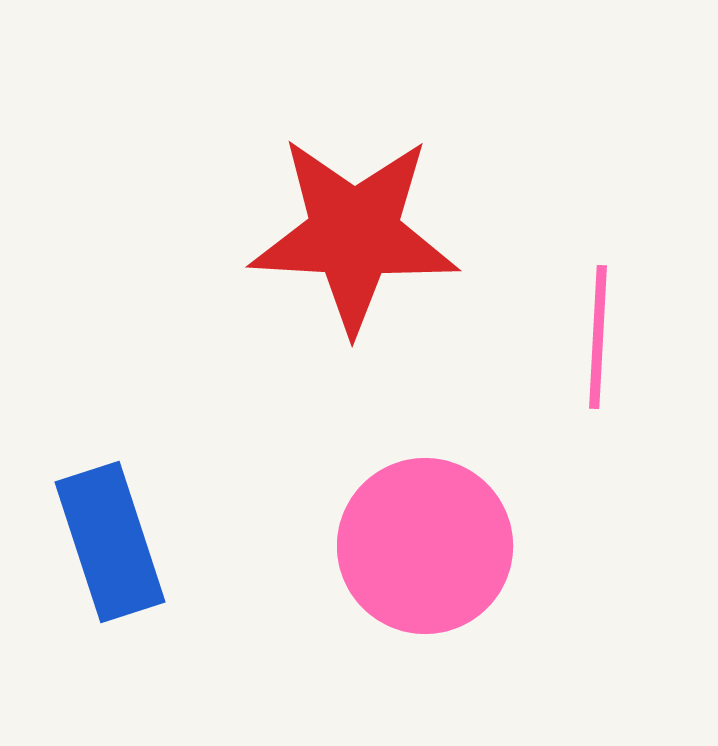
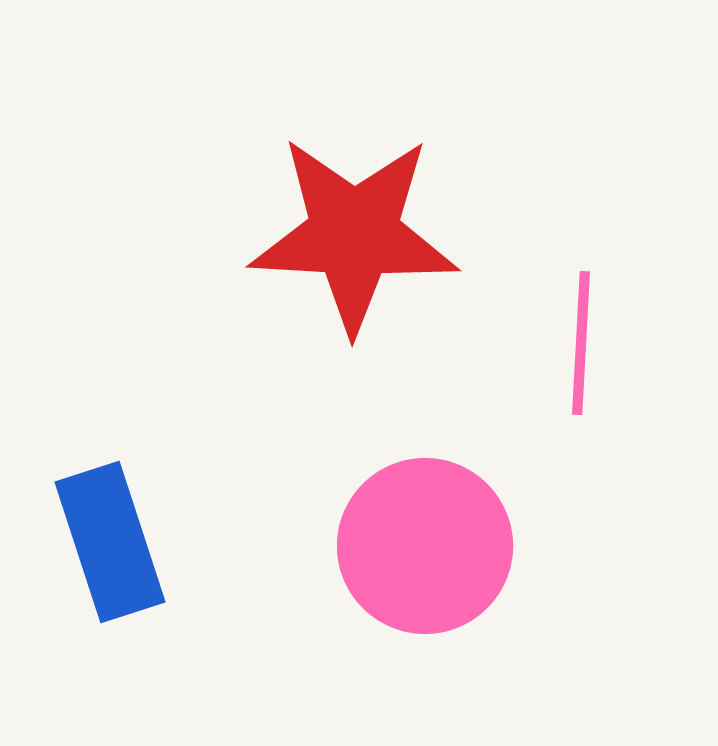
pink line: moved 17 px left, 6 px down
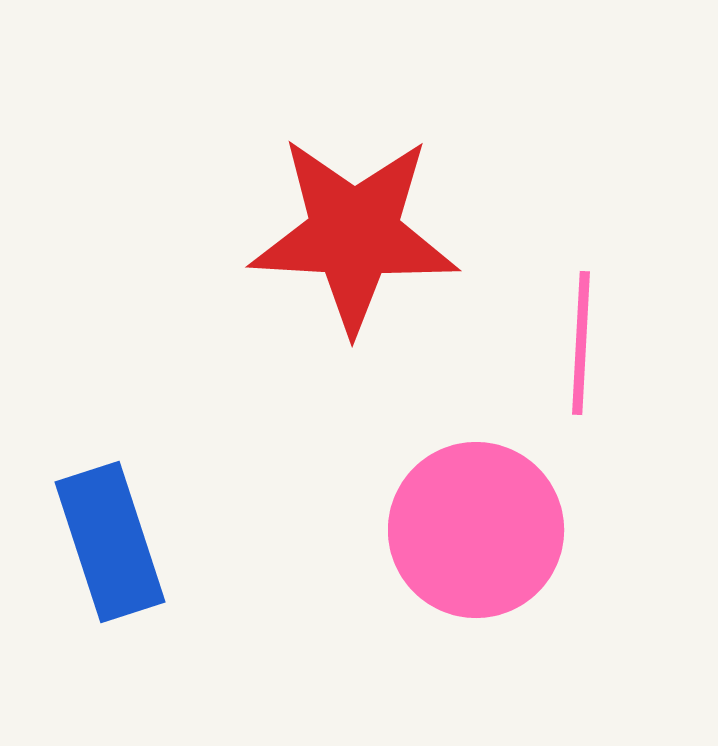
pink circle: moved 51 px right, 16 px up
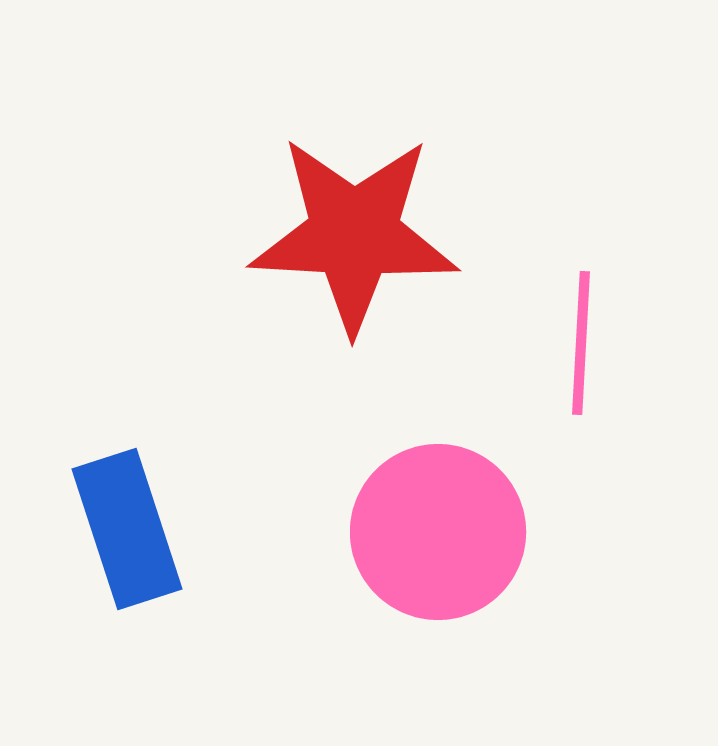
pink circle: moved 38 px left, 2 px down
blue rectangle: moved 17 px right, 13 px up
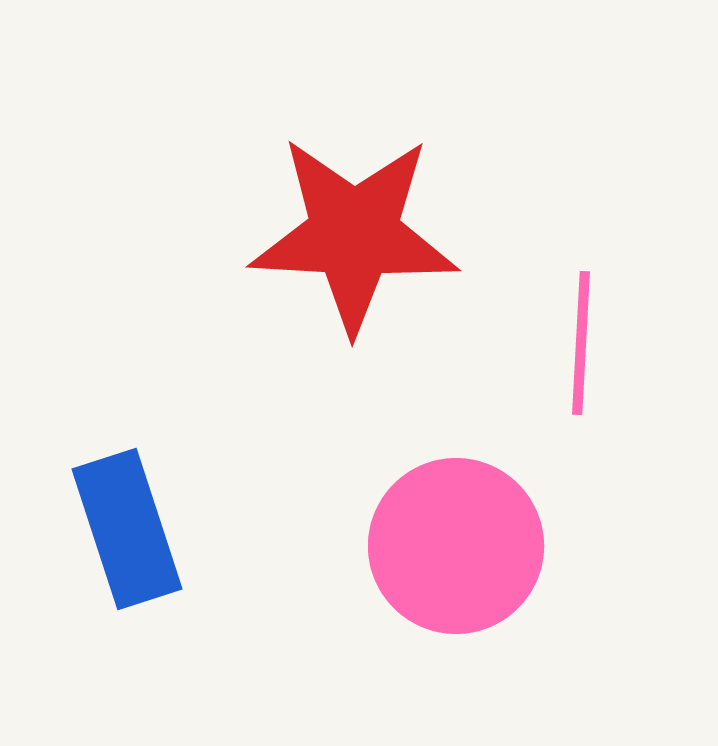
pink circle: moved 18 px right, 14 px down
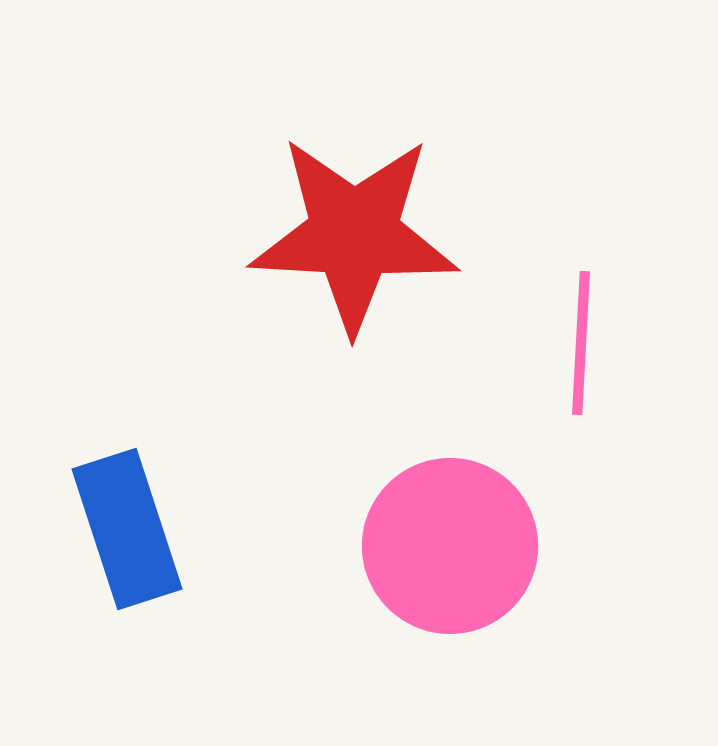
pink circle: moved 6 px left
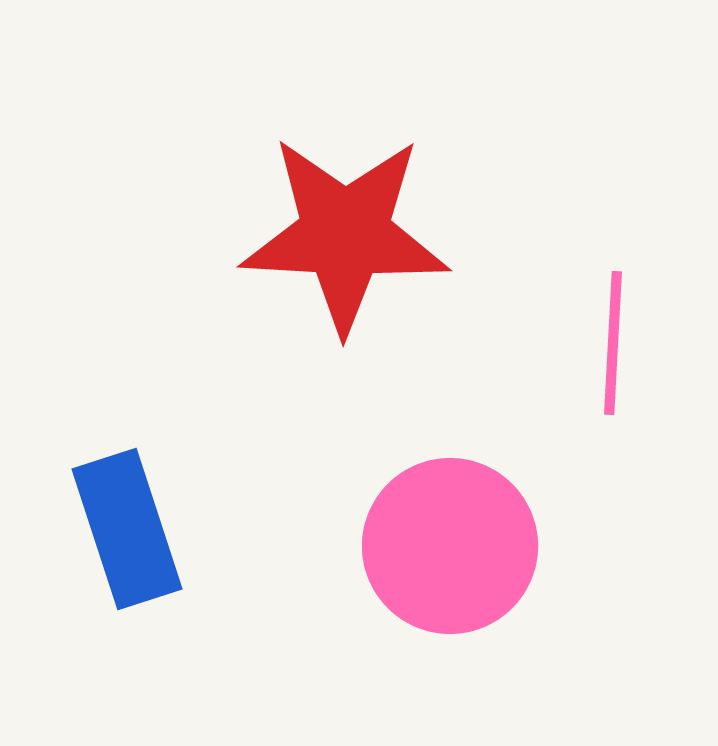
red star: moved 9 px left
pink line: moved 32 px right
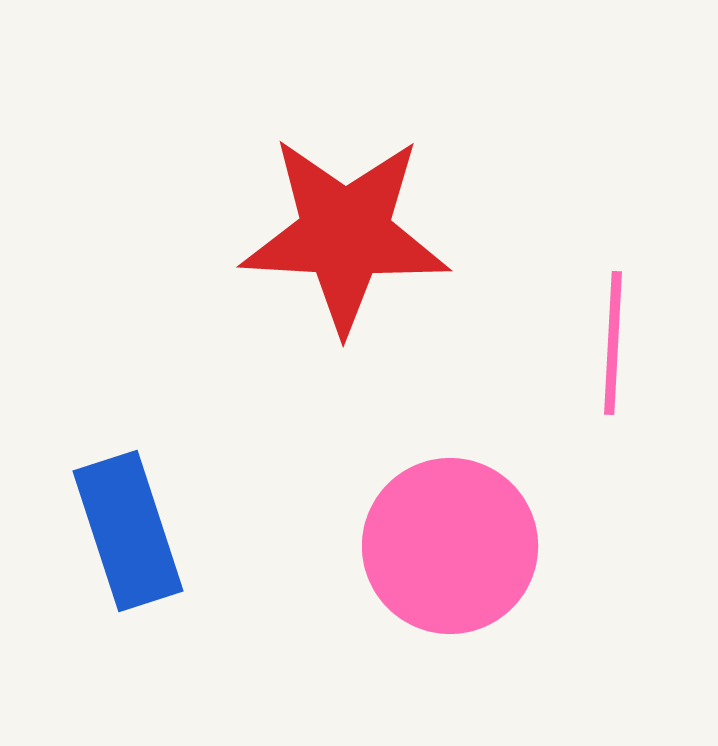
blue rectangle: moved 1 px right, 2 px down
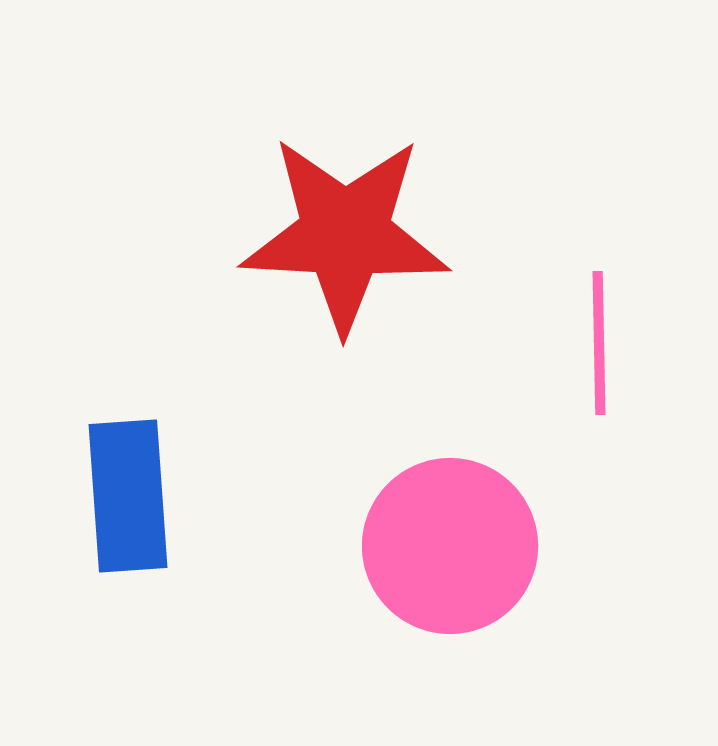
pink line: moved 14 px left; rotated 4 degrees counterclockwise
blue rectangle: moved 35 px up; rotated 14 degrees clockwise
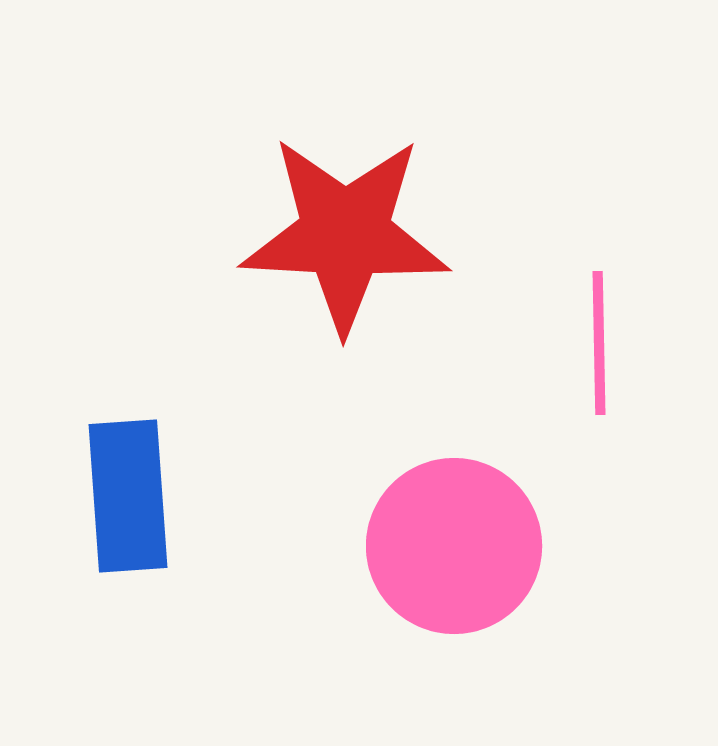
pink circle: moved 4 px right
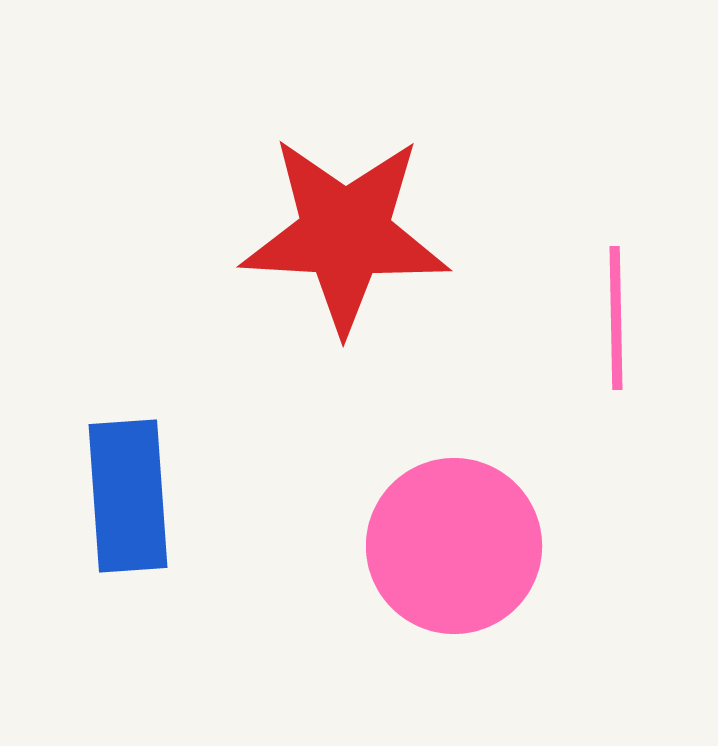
pink line: moved 17 px right, 25 px up
